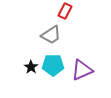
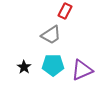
black star: moved 7 px left
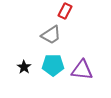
purple triangle: rotated 30 degrees clockwise
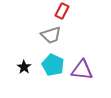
red rectangle: moved 3 px left
gray trapezoid: rotated 15 degrees clockwise
cyan pentagon: rotated 25 degrees clockwise
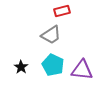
red rectangle: rotated 49 degrees clockwise
gray trapezoid: rotated 15 degrees counterclockwise
black star: moved 3 px left
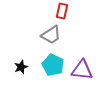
red rectangle: rotated 63 degrees counterclockwise
black star: rotated 16 degrees clockwise
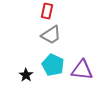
red rectangle: moved 15 px left
black star: moved 5 px right, 8 px down; rotated 16 degrees counterclockwise
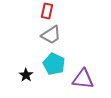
cyan pentagon: moved 1 px right, 1 px up
purple triangle: moved 1 px right, 9 px down
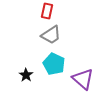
purple triangle: rotated 35 degrees clockwise
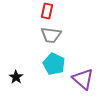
gray trapezoid: rotated 40 degrees clockwise
black star: moved 10 px left, 2 px down
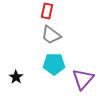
gray trapezoid: rotated 30 degrees clockwise
cyan pentagon: rotated 25 degrees counterclockwise
purple triangle: rotated 30 degrees clockwise
